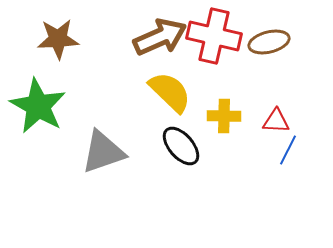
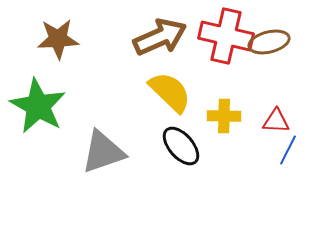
red cross: moved 12 px right
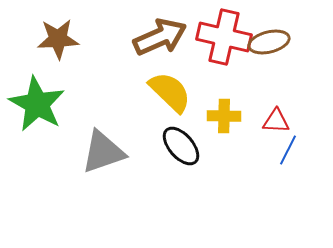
red cross: moved 2 px left, 1 px down
green star: moved 1 px left, 2 px up
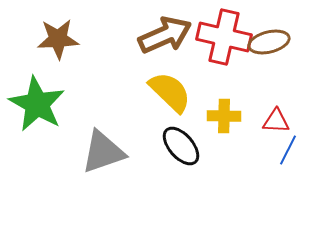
brown arrow: moved 5 px right, 2 px up
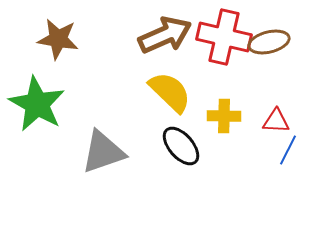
brown star: rotated 12 degrees clockwise
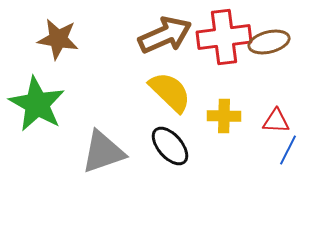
red cross: rotated 20 degrees counterclockwise
black ellipse: moved 11 px left
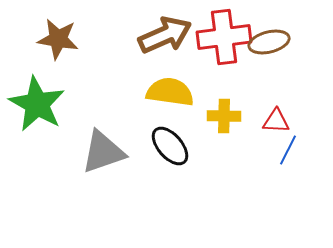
yellow semicircle: rotated 36 degrees counterclockwise
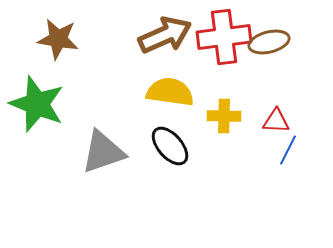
green star: rotated 8 degrees counterclockwise
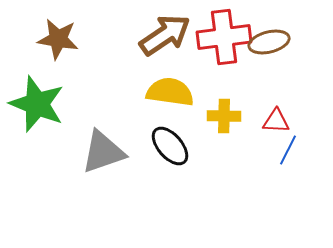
brown arrow: rotated 10 degrees counterclockwise
